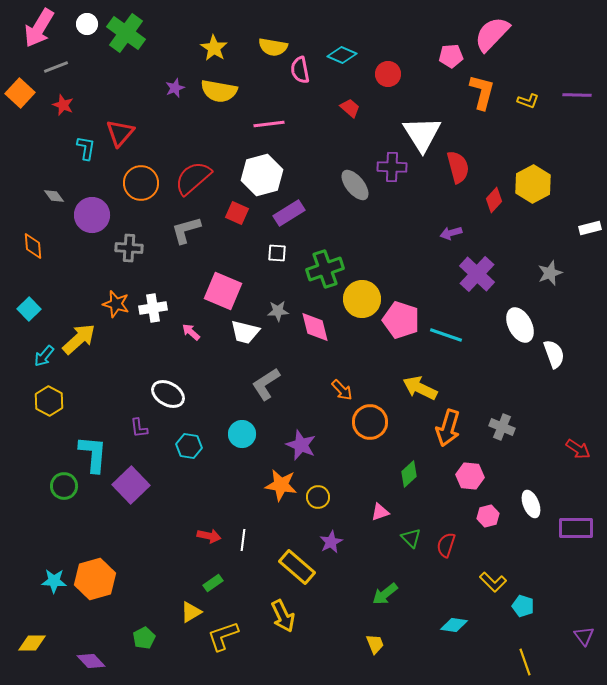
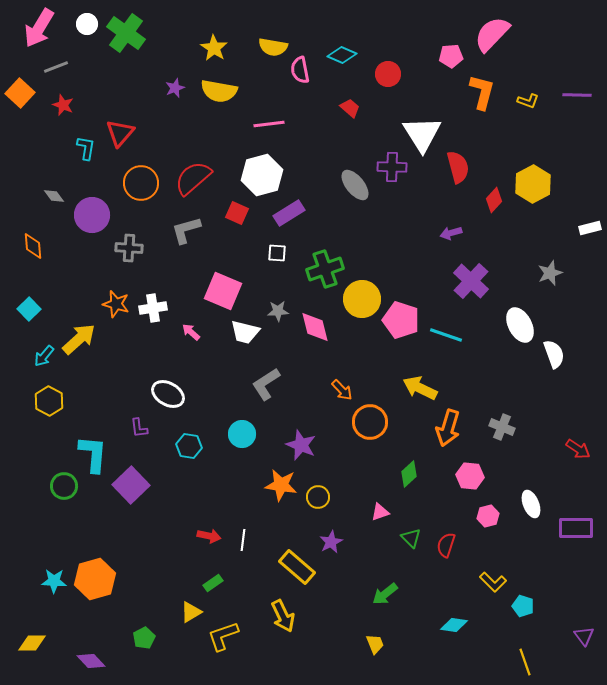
purple cross at (477, 274): moved 6 px left, 7 px down
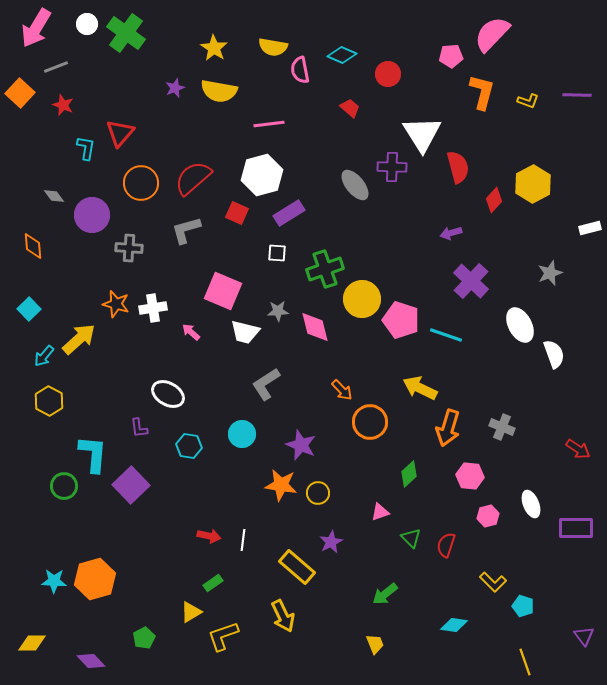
pink arrow at (39, 28): moved 3 px left
yellow circle at (318, 497): moved 4 px up
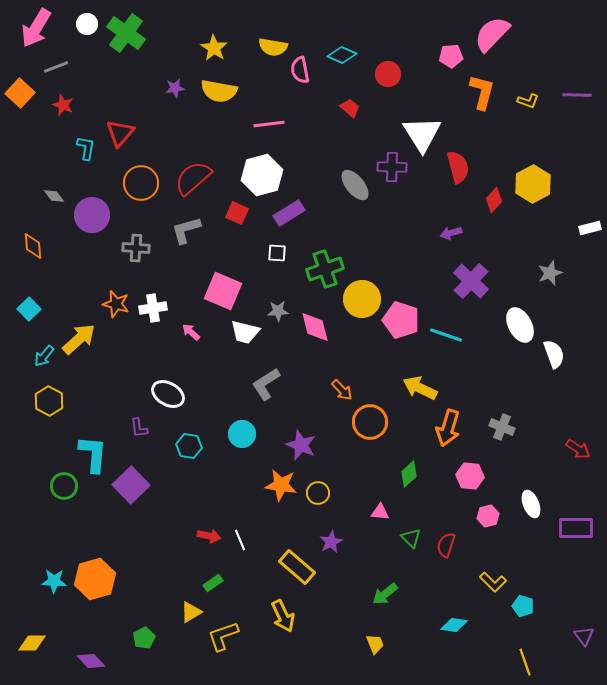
purple star at (175, 88): rotated 12 degrees clockwise
gray cross at (129, 248): moved 7 px right
pink triangle at (380, 512): rotated 24 degrees clockwise
white line at (243, 540): moved 3 px left; rotated 30 degrees counterclockwise
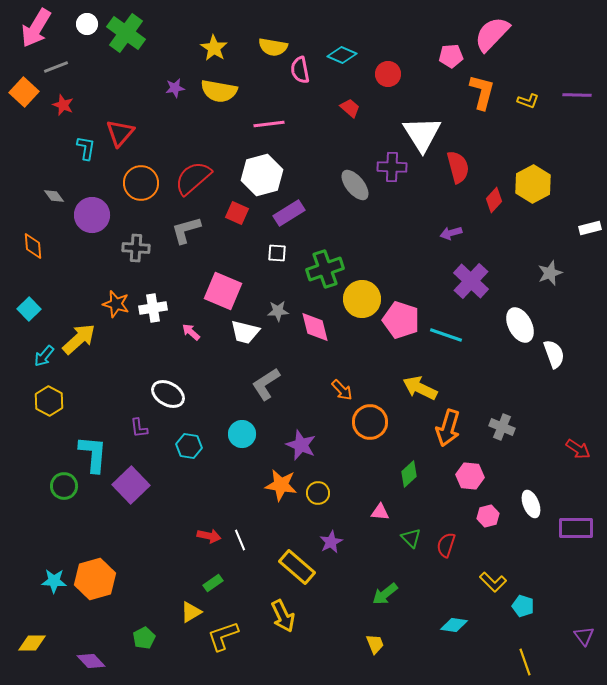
orange square at (20, 93): moved 4 px right, 1 px up
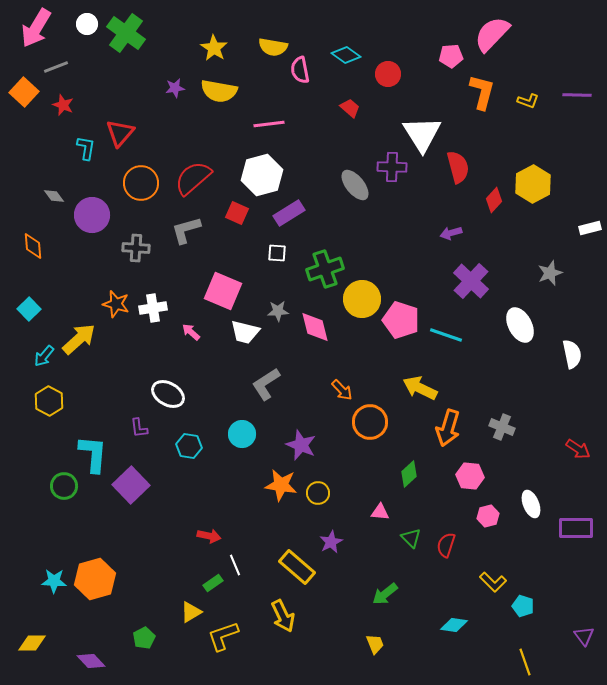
cyan diamond at (342, 55): moved 4 px right; rotated 12 degrees clockwise
white semicircle at (554, 354): moved 18 px right; rotated 8 degrees clockwise
white line at (240, 540): moved 5 px left, 25 px down
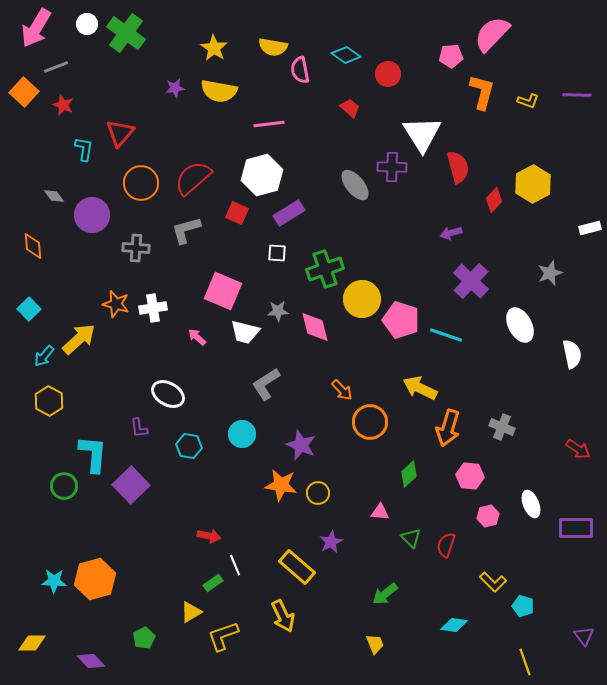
cyan L-shape at (86, 148): moved 2 px left, 1 px down
pink arrow at (191, 332): moved 6 px right, 5 px down
